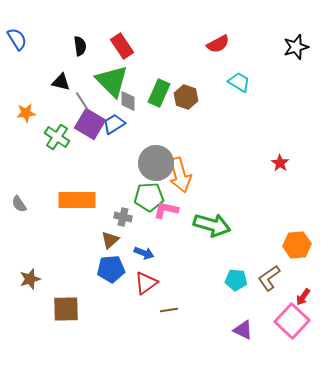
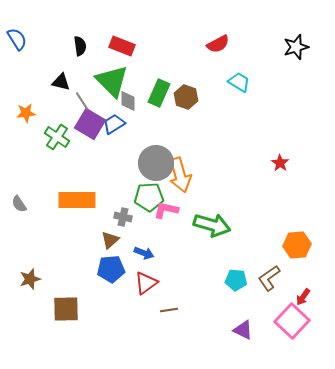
red rectangle: rotated 35 degrees counterclockwise
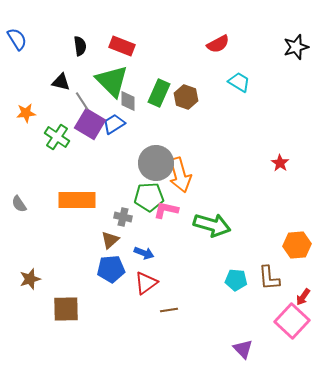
brown L-shape: rotated 60 degrees counterclockwise
purple triangle: moved 19 px down; rotated 20 degrees clockwise
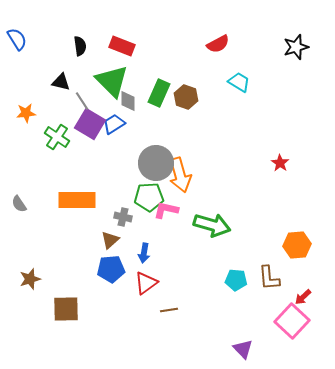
blue arrow: rotated 78 degrees clockwise
red arrow: rotated 12 degrees clockwise
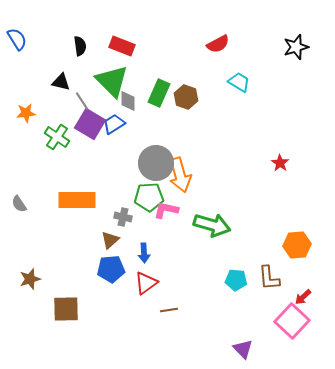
blue arrow: rotated 12 degrees counterclockwise
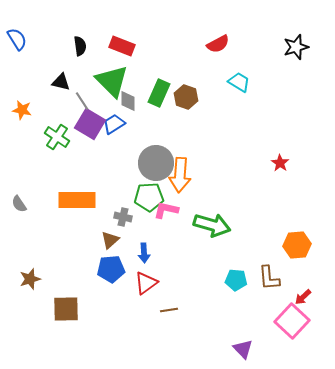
orange star: moved 4 px left, 3 px up; rotated 18 degrees clockwise
orange arrow: rotated 20 degrees clockwise
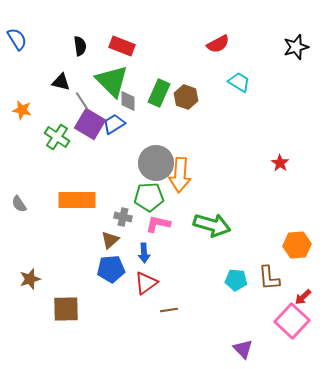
pink L-shape: moved 8 px left, 14 px down
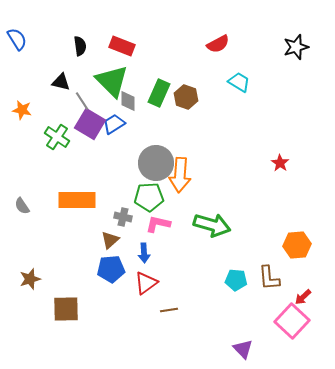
gray semicircle: moved 3 px right, 2 px down
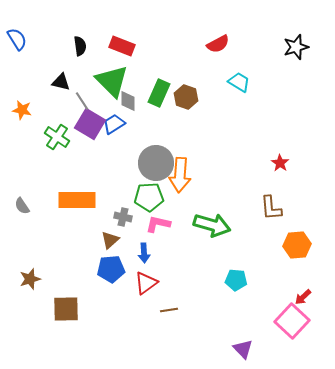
brown L-shape: moved 2 px right, 70 px up
